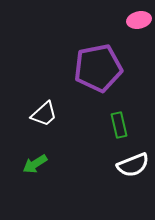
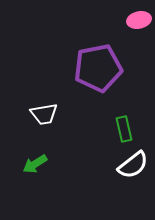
white trapezoid: rotated 32 degrees clockwise
green rectangle: moved 5 px right, 4 px down
white semicircle: rotated 16 degrees counterclockwise
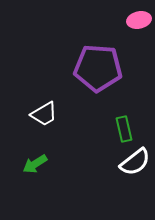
purple pentagon: rotated 15 degrees clockwise
white trapezoid: rotated 20 degrees counterclockwise
white semicircle: moved 2 px right, 3 px up
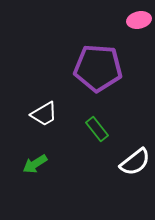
green rectangle: moved 27 px left; rotated 25 degrees counterclockwise
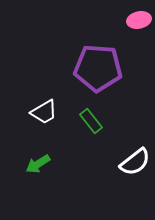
white trapezoid: moved 2 px up
green rectangle: moved 6 px left, 8 px up
green arrow: moved 3 px right
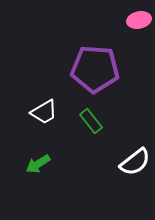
purple pentagon: moved 3 px left, 1 px down
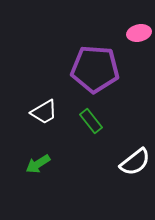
pink ellipse: moved 13 px down
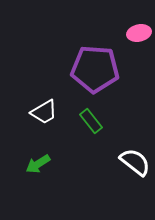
white semicircle: rotated 104 degrees counterclockwise
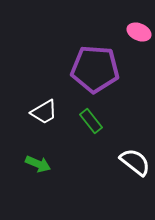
pink ellipse: moved 1 px up; rotated 35 degrees clockwise
green arrow: rotated 125 degrees counterclockwise
